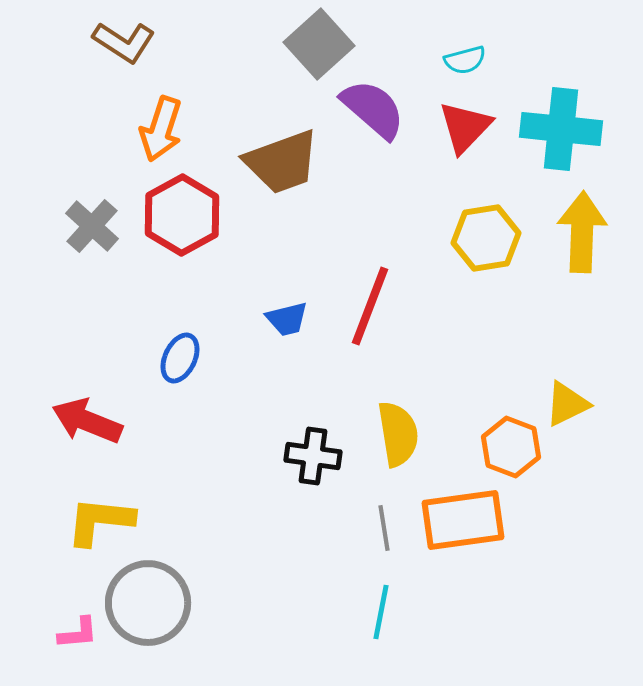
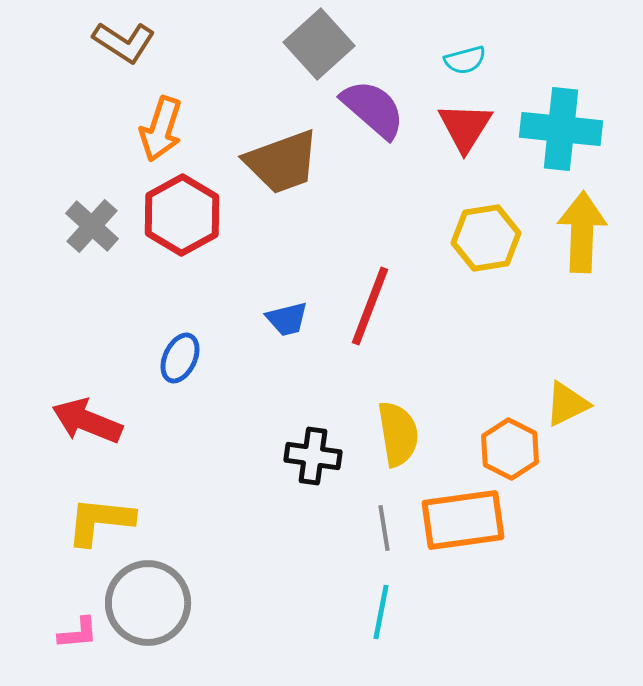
red triangle: rotated 12 degrees counterclockwise
orange hexagon: moved 1 px left, 2 px down; rotated 6 degrees clockwise
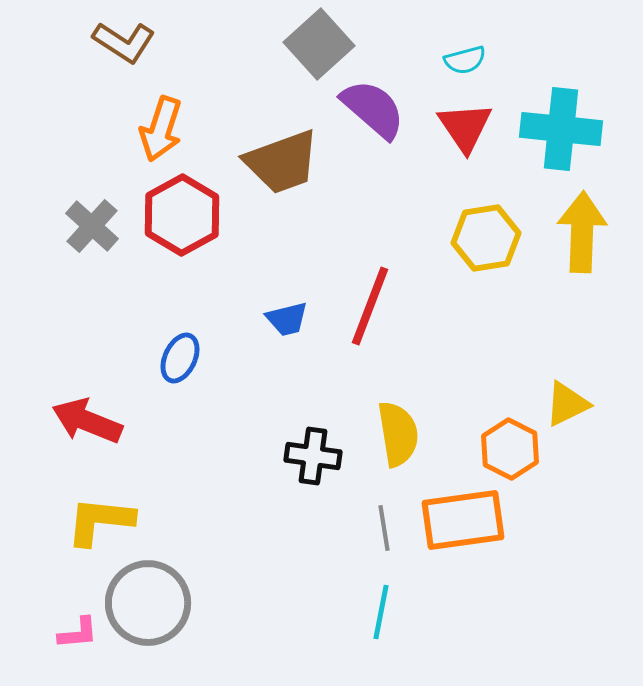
red triangle: rotated 6 degrees counterclockwise
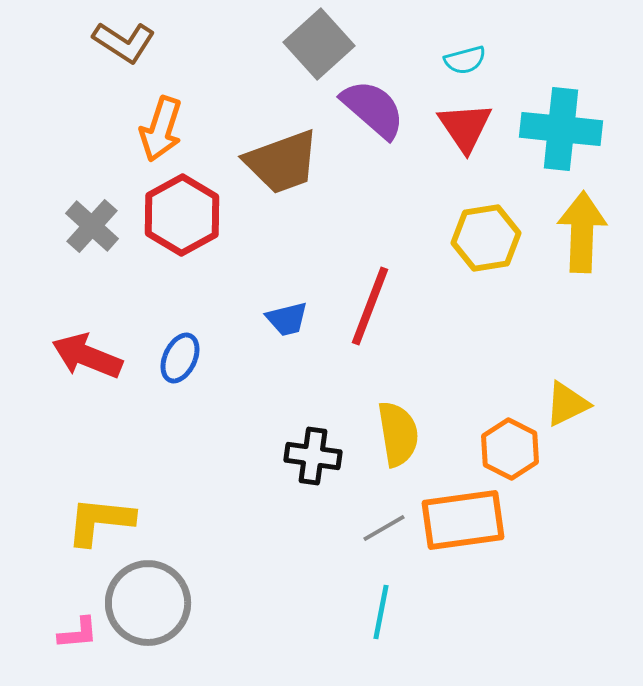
red arrow: moved 65 px up
gray line: rotated 69 degrees clockwise
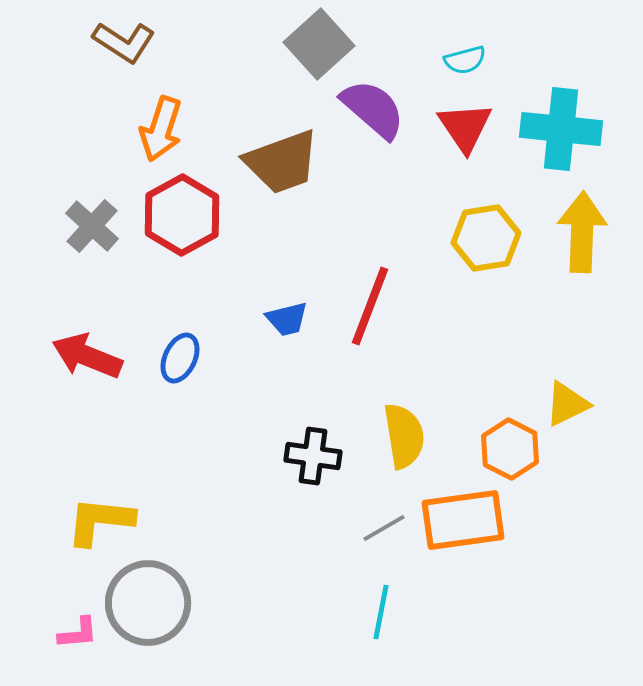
yellow semicircle: moved 6 px right, 2 px down
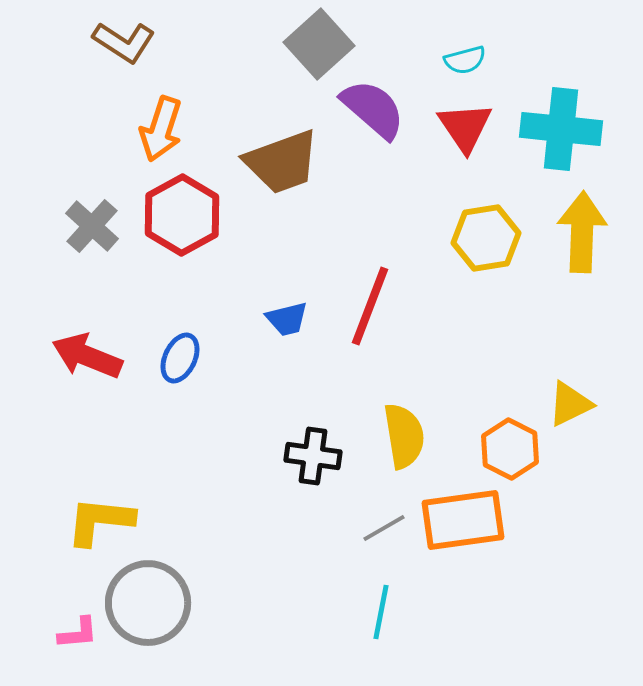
yellow triangle: moved 3 px right
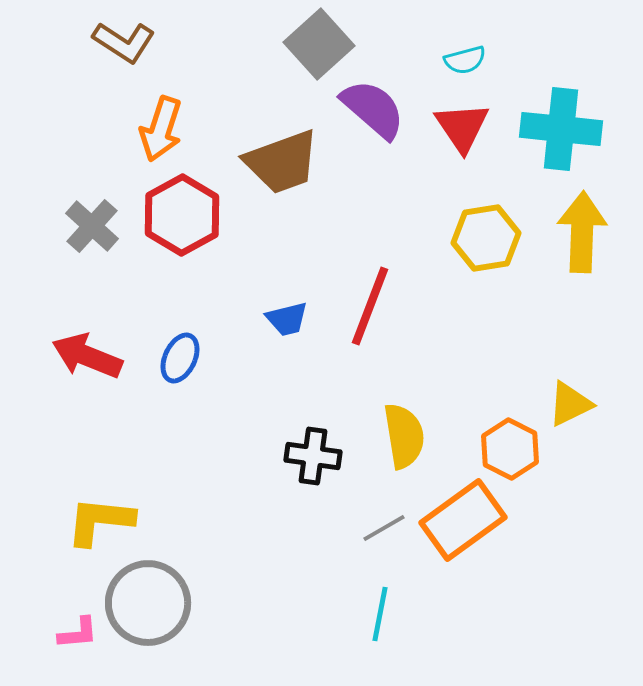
red triangle: moved 3 px left
orange rectangle: rotated 28 degrees counterclockwise
cyan line: moved 1 px left, 2 px down
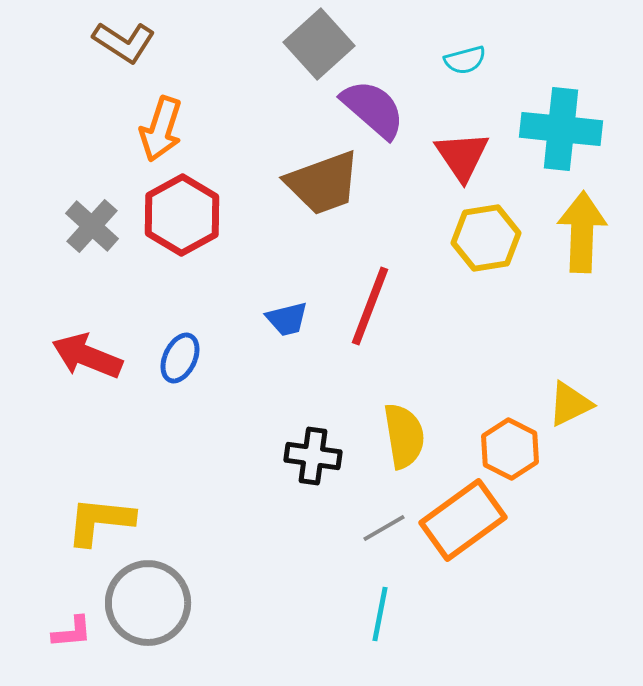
red triangle: moved 29 px down
brown trapezoid: moved 41 px right, 21 px down
pink L-shape: moved 6 px left, 1 px up
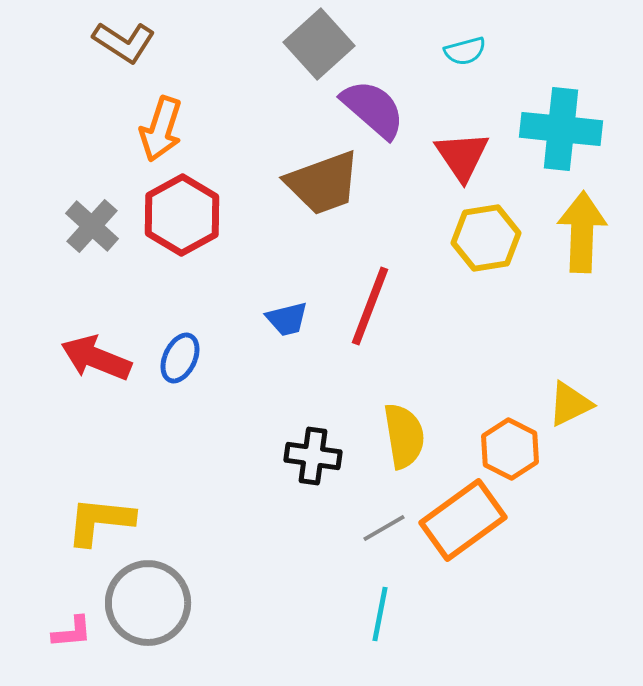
cyan semicircle: moved 9 px up
red arrow: moved 9 px right, 2 px down
